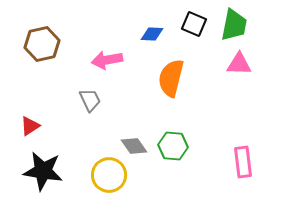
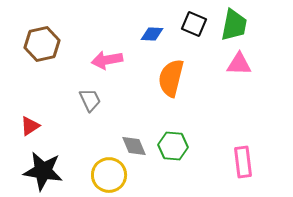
gray diamond: rotated 12 degrees clockwise
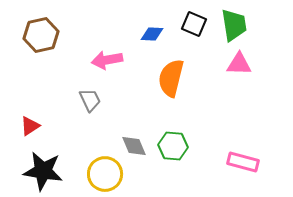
green trapezoid: rotated 20 degrees counterclockwise
brown hexagon: moved 1 px left, 9 px up
pink rectangle: rotated 68 degrees counterclockwise
yellow circle: moved 4 px left, 1 px up
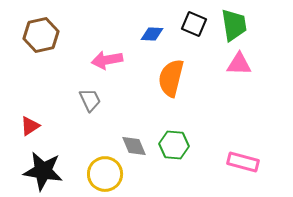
green hexagon: moved 1 px right, 1 px up
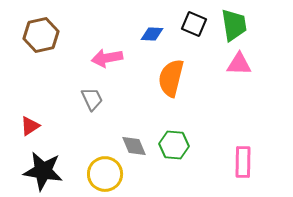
pink arrow: moved 2 px up
gray trapezoid: moved 2 px right, 1 px up
pink rectangle: rotated 76 degrees clockwise
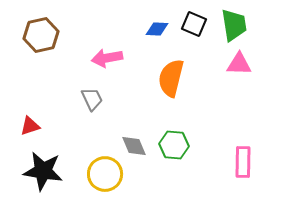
blue diamond: moved 5 px right, 5 px up
red triangle: rotated 15 degrees clockwise
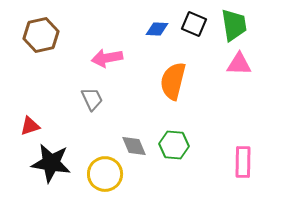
orange semicircle: moved 2 px right, 3 px down
black star: moved 8 px right, 8 px up
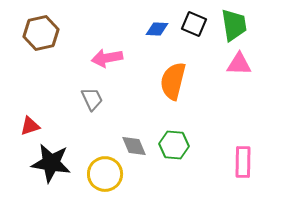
brown hexagon: moved 2 px up
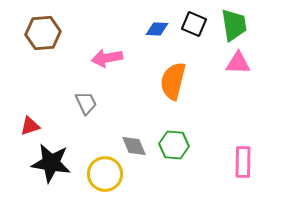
brown hexagon: moved 2 px right; rotated 8 degrees clockwise
pink triangle: moved 1 px left, 1 px up
gray trapezoid: moved 6 px left, 4 px down
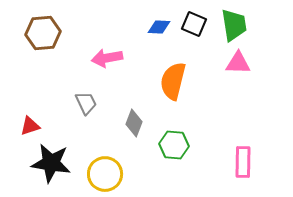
blue diamond: moved 2 px right, 2 px up
gray diamond: moved 23 px up; rotated 44 degrees clockwise
